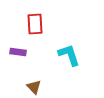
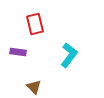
red rectangle: rotated 10 degrees counterclockwise
cyan L-shape: rotated 55 degrees clockwise
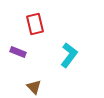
purple rectangle: rotated 14 degrees clockwise
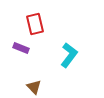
purple rectangle: moved 3 px right, 4 px up
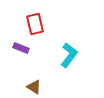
brown triangle: rotated 14 degrees counterclockwise
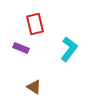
cyan L-shape: moved 6 px up
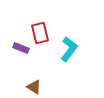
red rectangle: moved 5 px right, 9 px down
